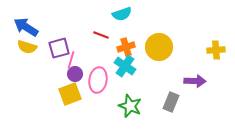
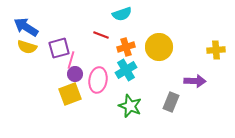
cyan cross: moved 1 px right, 4 px down; rotated 25 degrees clockwise
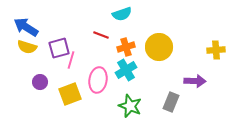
purple circle: moved 35 px left, 8 px down
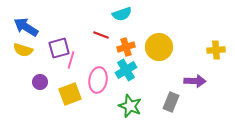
yellow semicircle: moved 4 px left, 3 px down
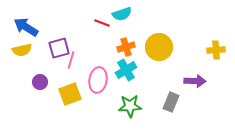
red line: moved 1 px right, 12 px up
yellow semicircle: moved 1 px left; rotated 30 degrees counterclockwise
green star: rotated 25 degrees counterclockwise
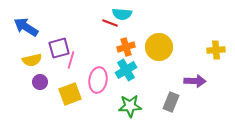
cyan semicircle: rotated 24 degrees clockwise
red line: moved 8 px right
yellow semicircle: moved 10 px right, 10 px down
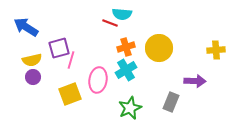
yellow circle: moved 1 px down
purple circle: moved 7 px left, 5 px up
green star: moved 2 px down; rotated 20 degrees counterclockwise
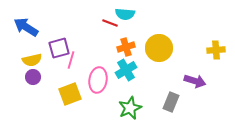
cyan semicircle: moved 3 px right
purple arrow: rotated 15 degrees clockwise
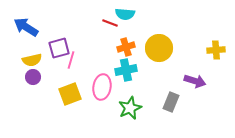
cyan cross: rotated 20 degrees clockwise
pink ellipse: moved 4 px right, 7 px down
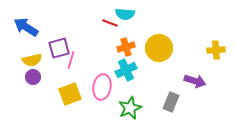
cyan cross: rotated 15 degrees counterclockwise
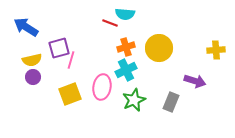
green star: moved 4 px right, 8 px up
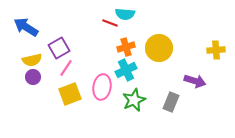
purple square: rotated 15 degrees counterclockwise
pink line: moved 5 px left, 8 px down; rotated 18 degrees clockwise
